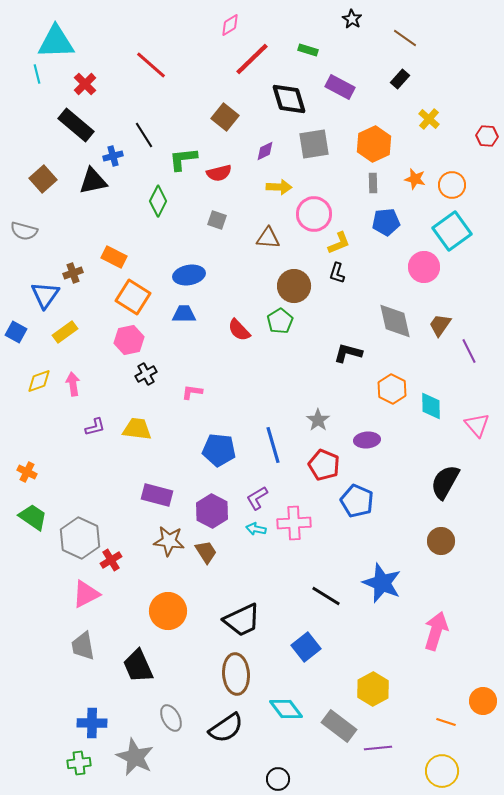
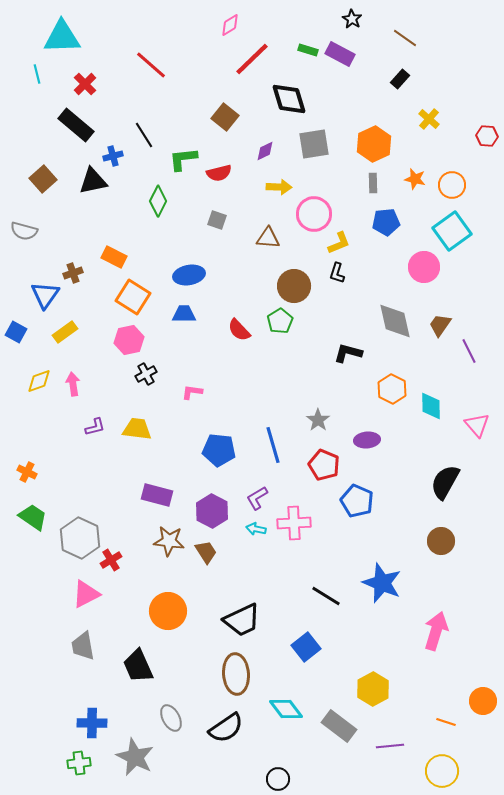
cyan triangle at (56, 42): moved 6 px right, 5 px up
purple rectangle at (340, 87): moved 33 px up
purple line at (378, 748): moved 12 px right, 2 px up
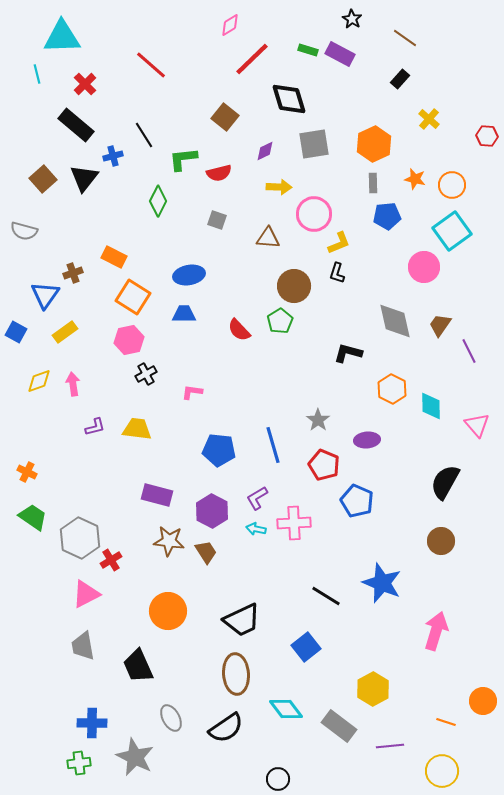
black triangle at (93, 181): moved 9 px left, 3 px up; rotated 40 degrees counterclockwise
blue pentagon at (386, 222): moved 1 px right, 6 px up
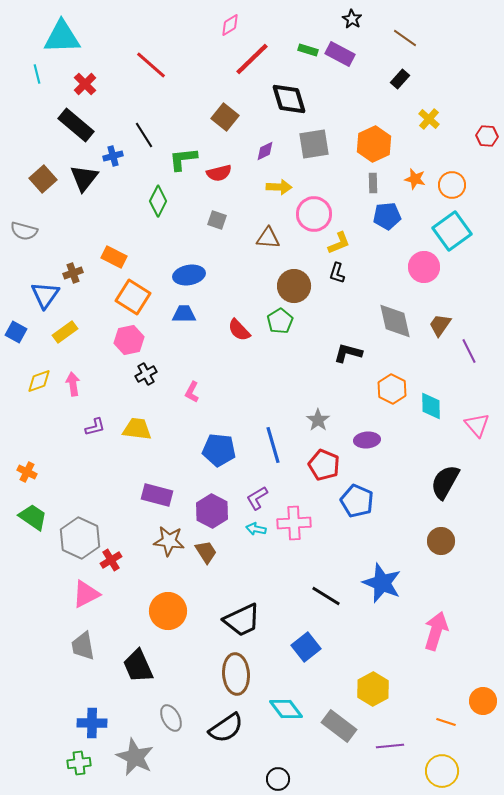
pink L-shape at (192, 392): rotated 70 degrees counterclockwise
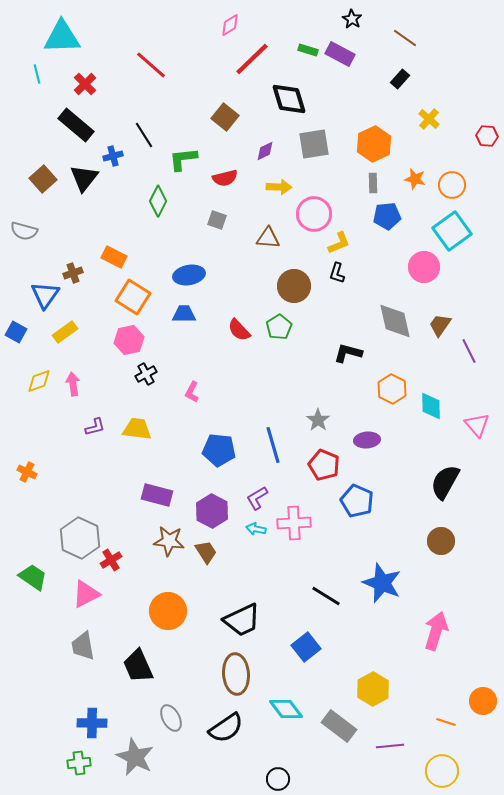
red semicircle at (219, 173): moved 6 px right, 5 px down
green pentagon at (280, 321): moved 1 px left, 6 px down
green trapezoid at (33, 517): moved 60 px down
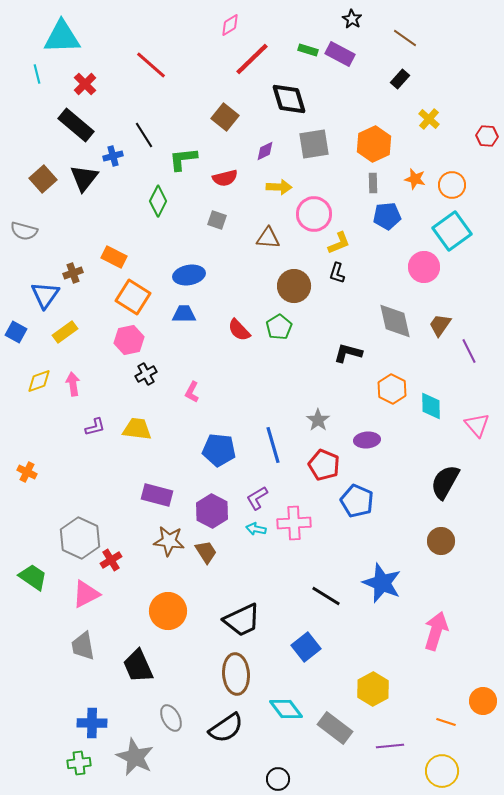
gray rectangle at (339, 726): moved 4 px left, 2 px down
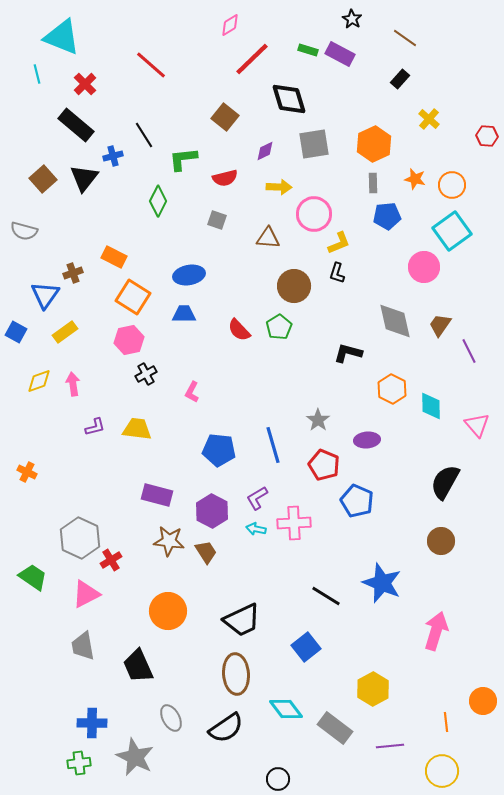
cyan triangle at (62, 37): rotated 24 degrees clockwise
orange line at (446, 722): rotated 66 degrees clockwise
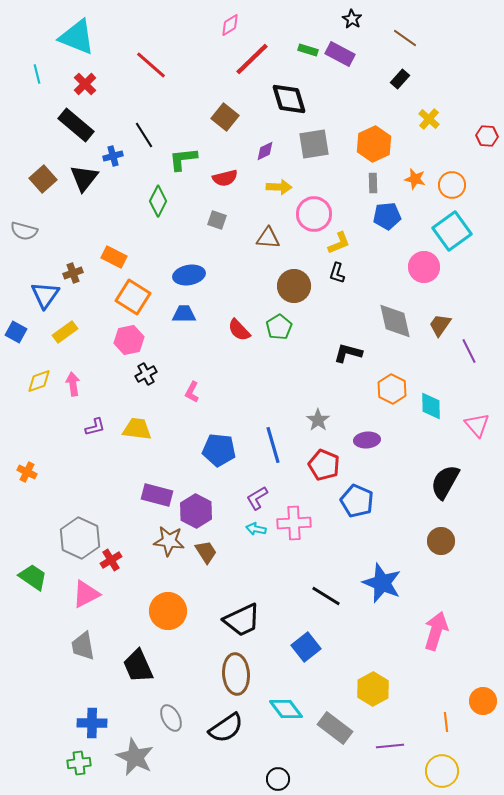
cyan triangle at (62, 37): moved 15 px right
purple hexagon at (212, 511): moved 16 px left
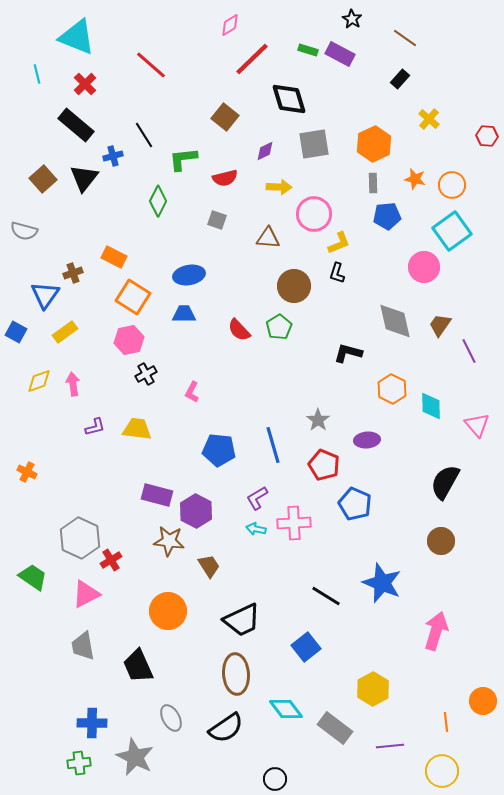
blue pentagon at (357, 501): moved 2 px left, 3 px down
brown trapezoid at (206, 552): moved 3 px right, 14 px down
black circle at (278, 779): moved 3 px left
